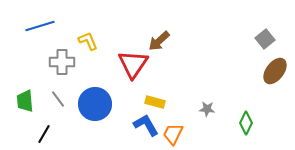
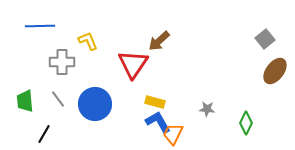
blue line: rotated 16 degrees clockwise
blue L-shape: moved 12 px right, 3 px up
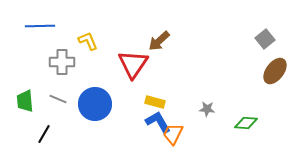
gray line: rotated 30 degrees counterclockwise
green diamond: rotated 70 degrees clockwise
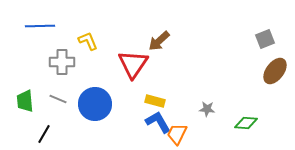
gray square: rotated 18 degrees clockwise
yellow rectangle: moved 1 px up
orange trapezoid: moved 4 px right
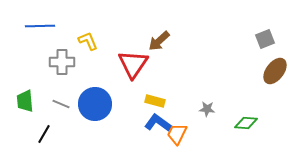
gray line: moved 3 px right, 5 px down
blue L-shape: moved 1 px down; rotated 24 degrees counterclockwise
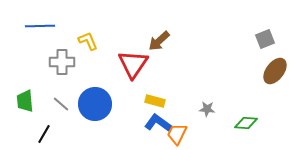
gray line: rotated 18 degrees clockwise
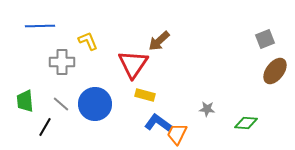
yellow rectangle: moved 10 px left, 6 px up
black line: moved 1 px right, 7 px up
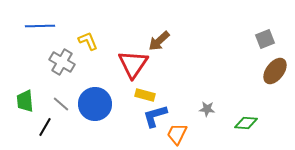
gray cross: rotated 30 degrees clockwise
blue L-shape: moved 3 px left, 7 px up; rotated 52 degrees counterclockwise
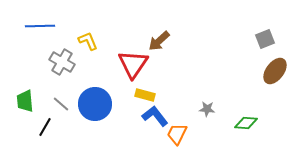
blue L-shape: rotated 68 degrees clockwise
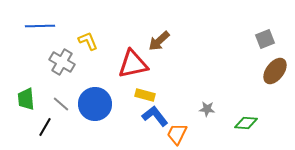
red triangle: rotated 44 degrees clockwise
green trapezoid: moved 1 px right, 2 px up
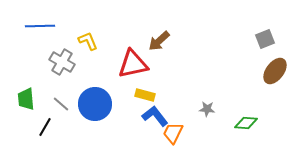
orange trapezoid: moved 4 px left, 1 px up
